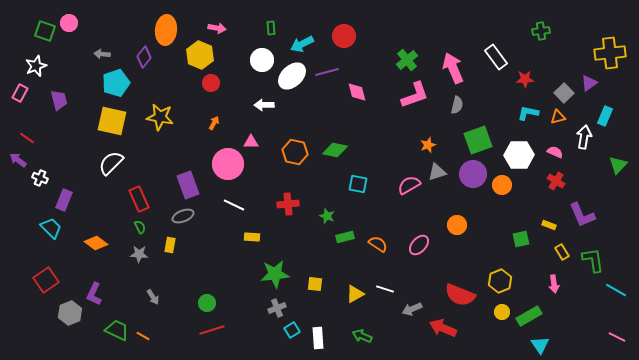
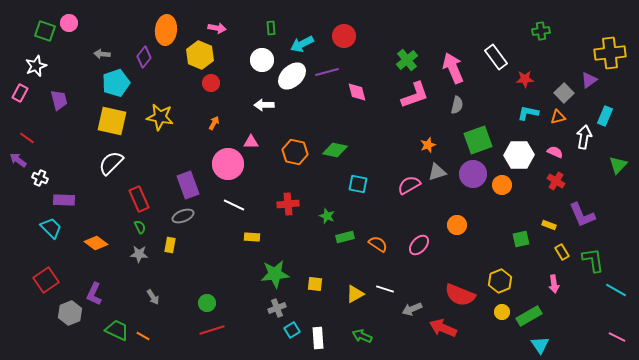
purple triangle at (589, 83): moved 3 px up
purple rectangle at (64, 200): rotated 70 degrees clockwise
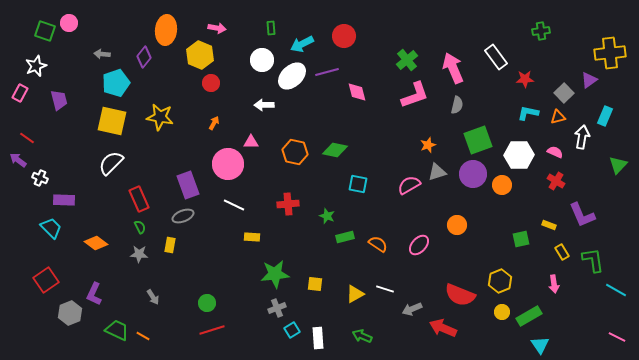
white arrow at (584, 137): moved 2 px left
